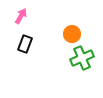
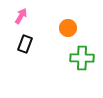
orange circle: moved 4 px left, 6 px up
green cross: rotated 25 degrees clockwise
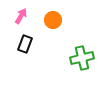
orange circle: moved 15 px left, 8 px up
green cross: rotated 15 degrees counterclockwise
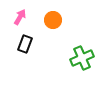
pink arrow: moved 1 px left, 1 px down
green cross: rotated 10 degrees counterclockwise
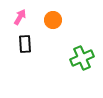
black rectangle: rotated 24 degrees counterclockwise
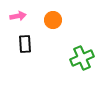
pink arrow: moved 2 px left, 1 px up; rotated 49 degrees clockwise
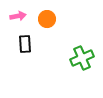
orange circle: moved 6 px left, 1 px up
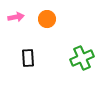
pink arrow: moved 2 px left, 1 px down
black rectangle: moved 3 px right, 14 px down
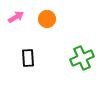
pink arrow: rotated 21 degrees counterclockwise
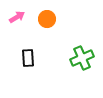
pink arrow: moved 1 px right
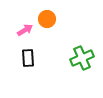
pink arrow: moved 8 px right, 13 px down
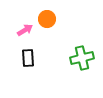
green cross: rotated 10 degrees clockwise
